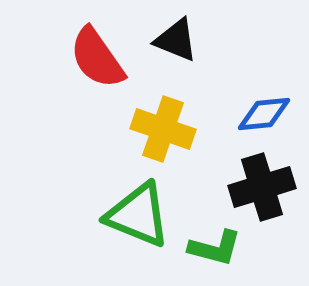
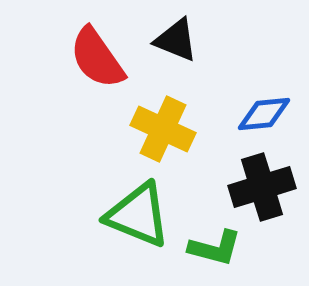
yellow cross: rotated 6 degrees clockwise
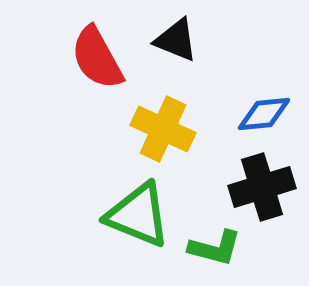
red semicircle: rotated 6 degrees clockwise
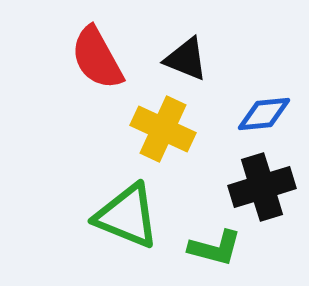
black triangle: moved 10 px right, 19 px down
green triangle: moved 11 px left, 1 px down
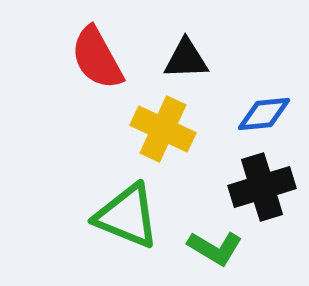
black triangle: rotated 24 degrees counterclockwise
green L-shape: rotated 16 degrees clockwise
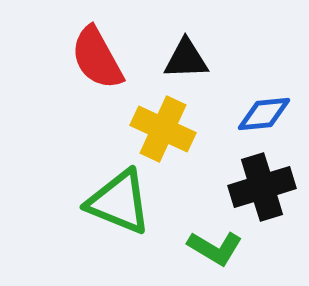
green triangle: moved 8 px left, 14 px up
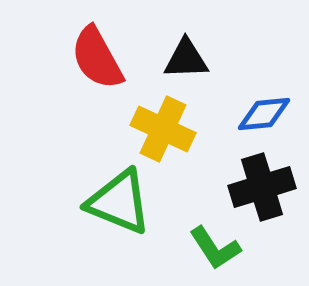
green L-shape: rotated 26 degrees clockwise
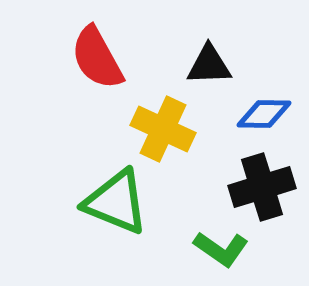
black triangle: moved 23 px right, 6 px down
blue diamond: rotated 6 degrees clockwise
green triangle: moved 3 px left
green L-shape: moved 6 px right, 1 px down; rotated 22 degrees counterclockwise
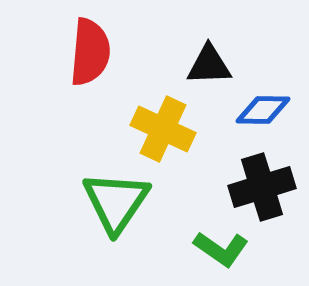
red semicircle: moved 7 px left, 6 px up; rotated 146 degrees counterclockwise
blue diamond: moved 1 px left, 4 px up
green triangle: rotated 42 degrees clockwise
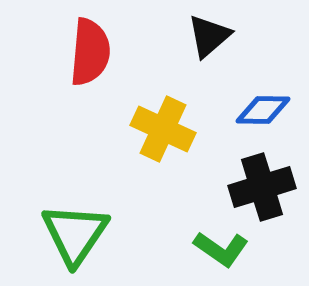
black triangle: moved 29 px up; rotated 39 degrees counterclockwise
green triangle: moved 41 px left, 32 px down
